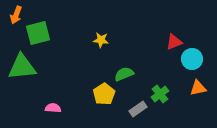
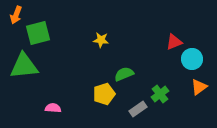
green triangle: moved 2 px right, 1 px up
orange triangle: moved 1 px right, 1 px up; rotated 24 degrees counterclockwise
yellow pentagon: rotated 15 degrees clockwise
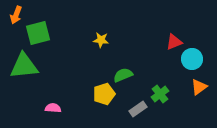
green semicircle: moved 1 px left, 1 px down
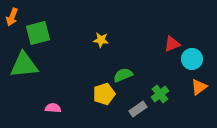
orange arrow: moved 4 px left, 2 px down
red triangle: moved 2 px left, 2 px down
green triangle: moved 1 px up
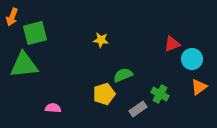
green square: moved 3 px left
green cross: rotated 24 degrees counterclockwise
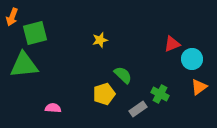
yellow star: moved 1 px left; rotated 21 degrees counterclockwise
green semicircle: rotated 66 degrees clockwise
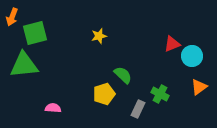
yellow star: moved 1 px left, 4 px up
cyan circle: moved 3 px up
gray rectangle: rotated 30 degrees counterclockwise
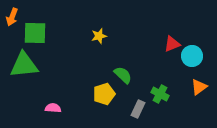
green square: rotated 15 degrees clockwise
